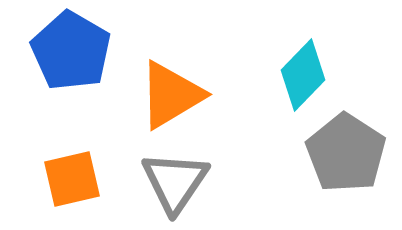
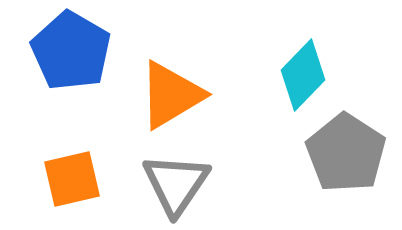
gray triangle: moved 1 px right, 2 px down
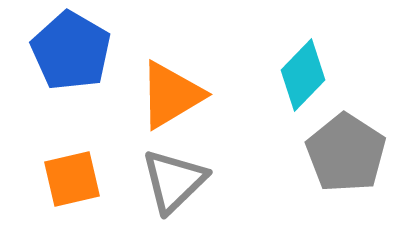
gray triangle: moved 2 px left, 3 px up; rotated 12 degrees clockwise
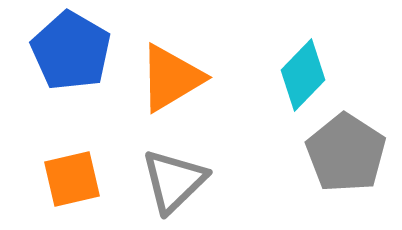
orange triangle: moved 17 px up
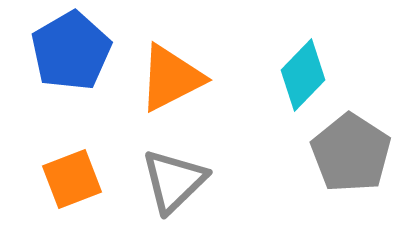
blue pentagon: rotated 12 degrees clockwise
orange triangle: rotated 4 degrees clockwise
gray pentagon: moved 5 px right
orange square: rotated 8 degrees counterclockwise
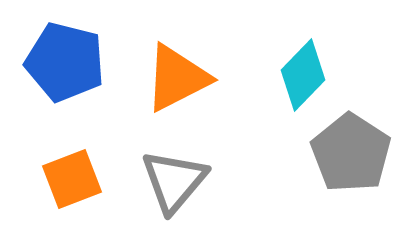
blue pentagon: moved 6 px left, 11 px down; rotated 28 degrees counterclockwise
orange triangle: moved 6 px right
gray triangle: rotated 6 degrees counterclockwise
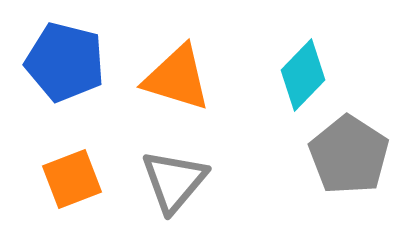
orange triangle: rotated 44 degrees clockwise
gray pentagon: moved 2 px left, 2 px down
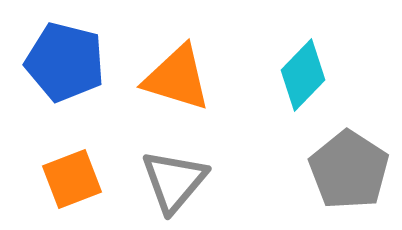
gray pentagon: moved 15 px down
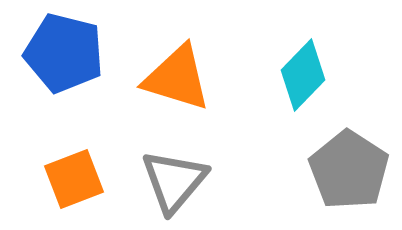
blue pentagon: moved 1 px left, 9 px up
orange square: moved 2 px right
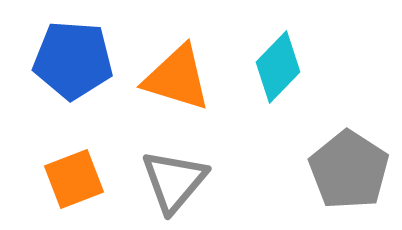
blue pentagon: moved 9 px right, 7 px down; rotated 10 degrees counterclockwise
cyan diamond: moved 25 px left, 8 px up
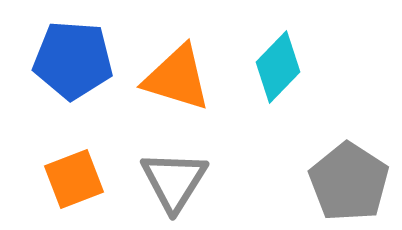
gray pentagon: moved 12 px down
gray triangle: rotated 8 degrees counterclockwise
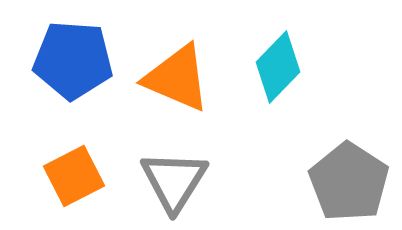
orange triangle: rotated 6 degrees clockwise
orange square: moved 3 px up; rotated 6 degrees counterclockwise
